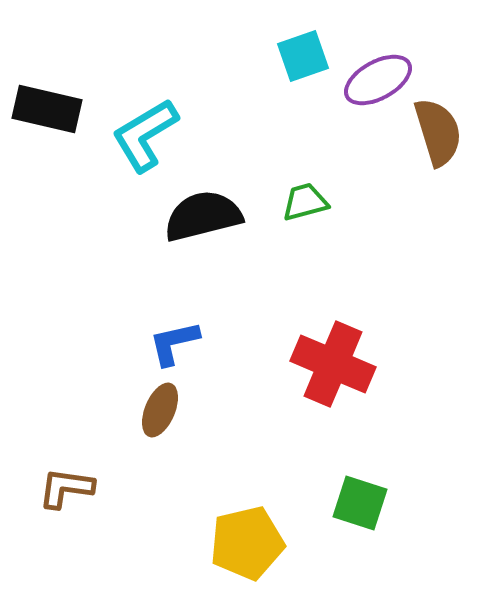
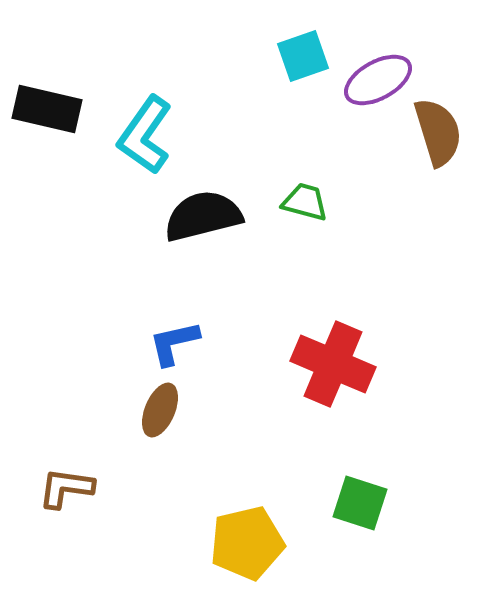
cyan L-shape: rotated 24 degrees counterclockwise
green trapezoid: rotated 30 degrees clockwise
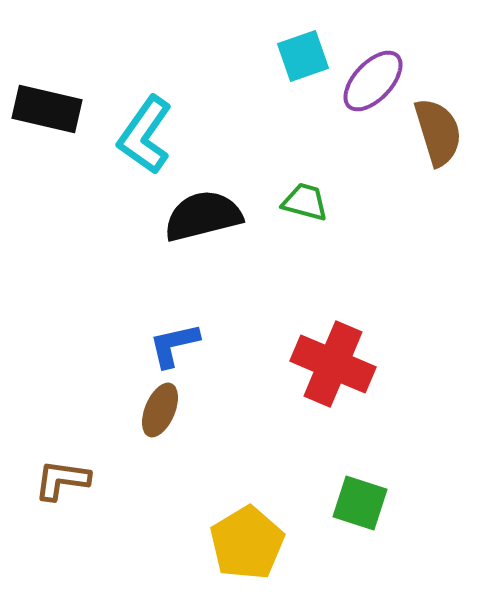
purple ellipse: moved 5 px left, 1 px down; rotated 18 degrees counterclockwise
blue L-shape: moved 2 px down
brown L-shape: moved 4 px left, 8 px up
yellow pentagon: rotated 18 degrees counterclockwise
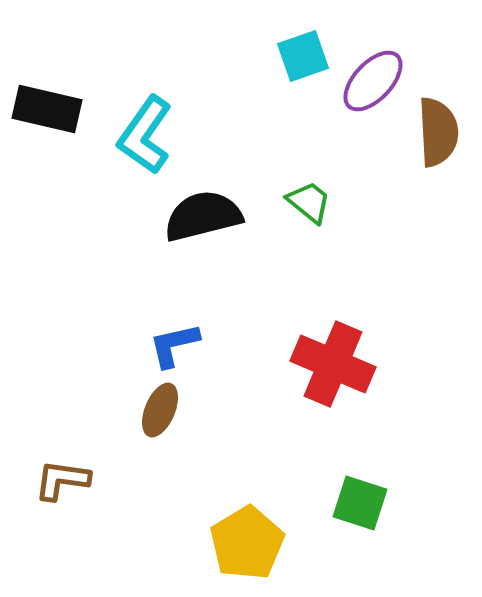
brown semicircle: rotated 14 degrees clockwise
green trapezoid: moved 4 px right; rotated 24 degrees clockwise
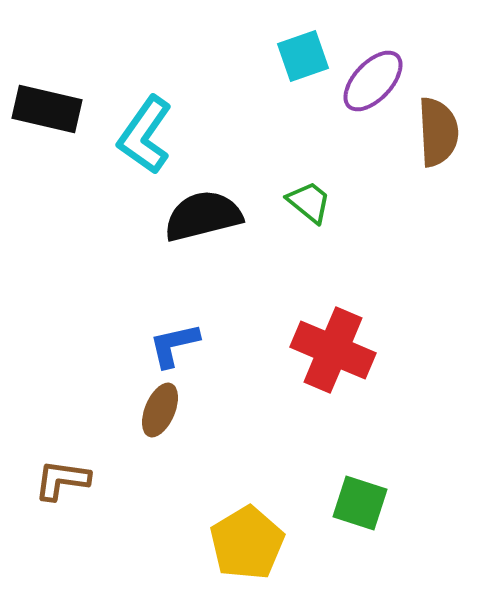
red cross: moved 14 px up
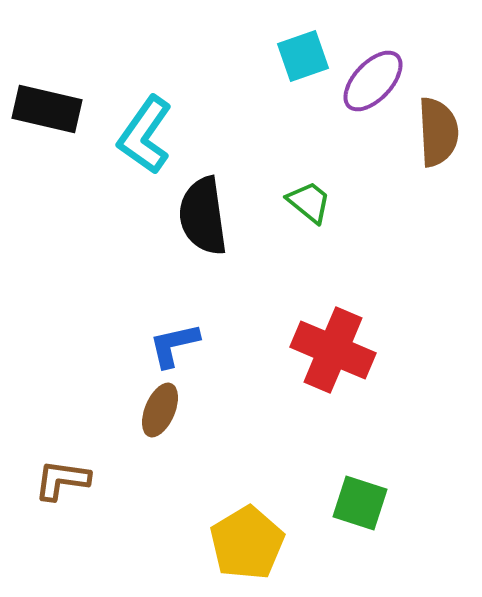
black semicircle: rotated 84 degrees counterclockwise
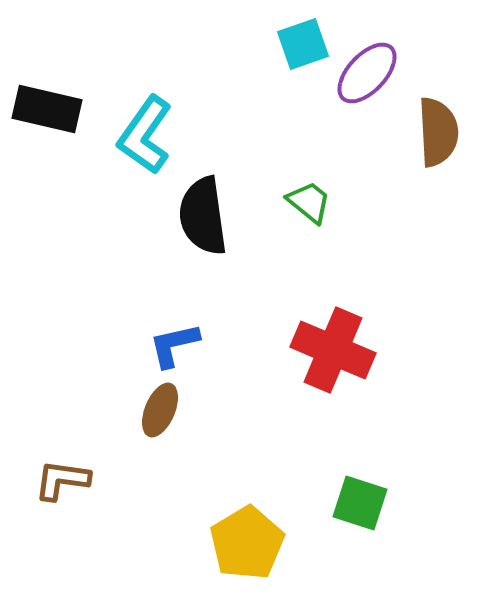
cyan square: moved 12 px up
purple ellipse: moved 6 px left, 8 px up
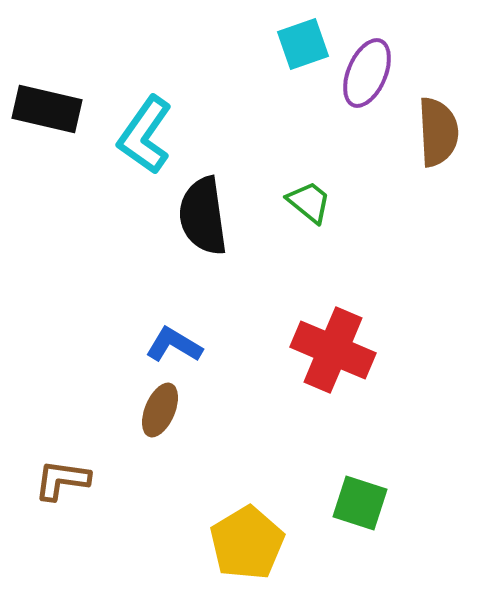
purple ellipse: rotated 20 degrees counterclockwise
blue L-shape: rotated 44 degrees clockwise
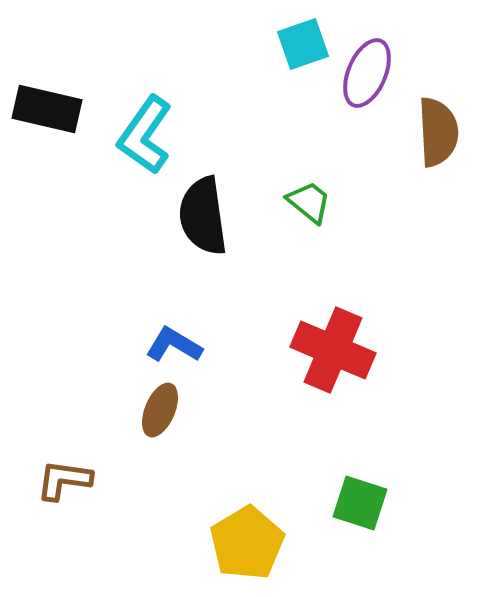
brown L-shape: moved 2 px right
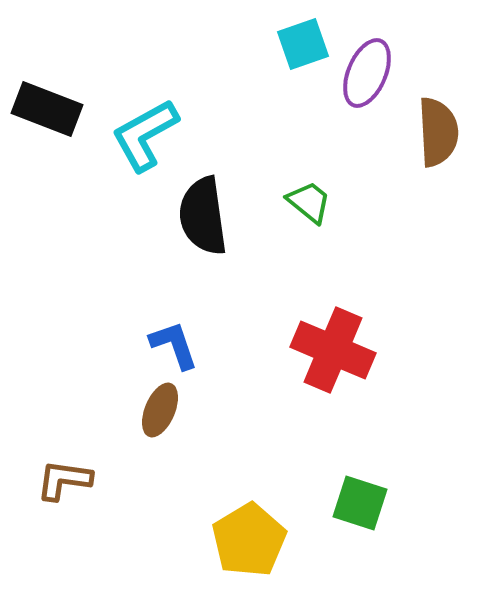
black rectangle: rotated 8 degrees clockwise
cyan L-shape: rotated 26 degrees clockwise
blue L-shape: rotated 40 degrees clockwise
yellow pentagon: moved 2 px right, 3 px up
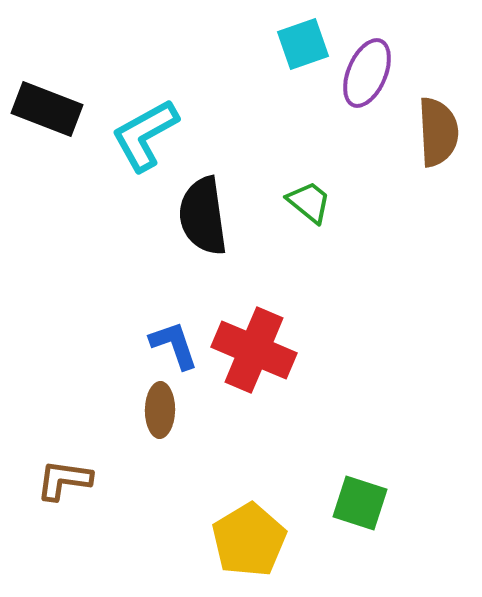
red cross: moved 79 px left
brown ellipse: rotated 22 degrees counterclockwise
